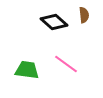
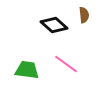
black diamond: moved 3 px down
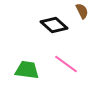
brown semicircle: moved 2 px left, 4 px up; rotated 21 degrees counterclockwise
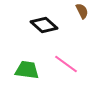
black diamond: moved 10 px left
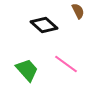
brown semicircle: moved 4 px left
green trapezoid: rotated 40 degrees clockwise
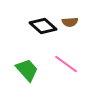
brown semicircle: moved 8 px left, 11 px down; rotated 112 degrees clockwise
black diamond: moved 1 px left, 1 px down
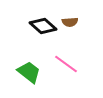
green trapezoid: moved 2 px right, 2 px down; rotated 10 degrees counterclockwise
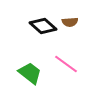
green trapezoid: moved 1 px right, 1 px down
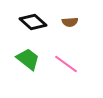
black diamond: moved 10 px left, 4 px up
green trapezoid: moved 2 px left, 14 px up
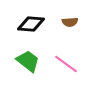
black diamond: moved 2 px left, 2 px down; rotated 36 degrees counterclockwise
green trapezoid: moved 2 px down
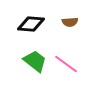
green trapezoid: moved 7 px right
